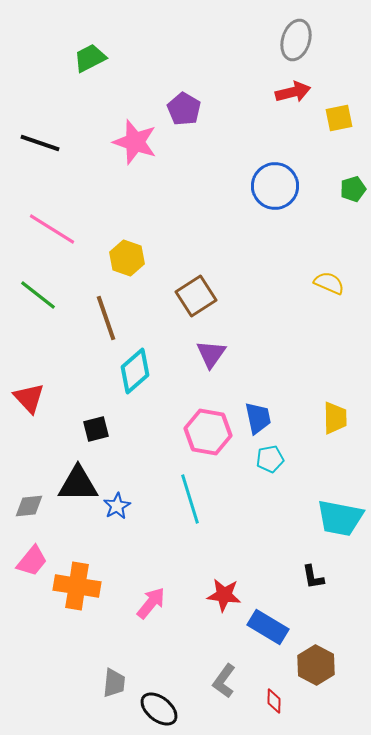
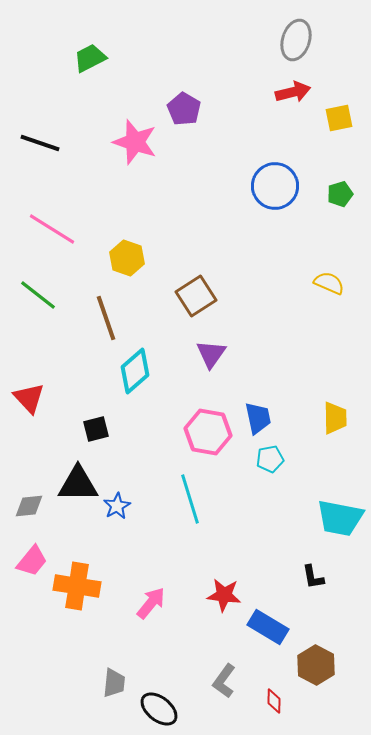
green pentagon: moved 13 px left, 5 px down
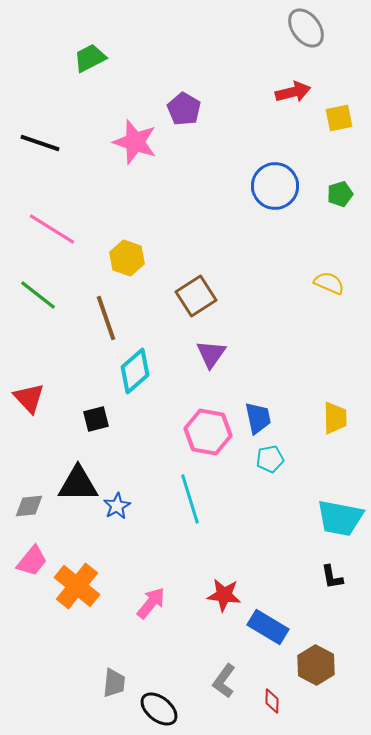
gray ellipse: moved 10 px right, 12 px up; rotated 54 degrees counterclockwise
black square: moved 10 px up
black L-shape: moved 19 px right
orange cross: rotated 30 degrees clockwise
red diamond: moved 2 px left
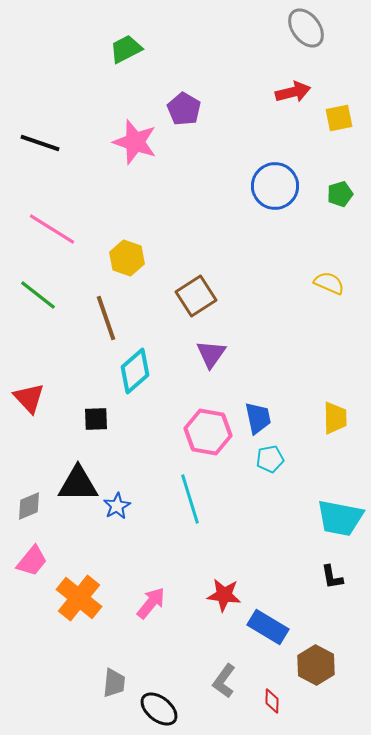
green trapezoid: moved 36 px right, 9 px up
black square: rotated 12 degrees clockwise
gray diamond: rotated 16 degrees counterclockwise
orange cross: moved 2 px right, 12 px down
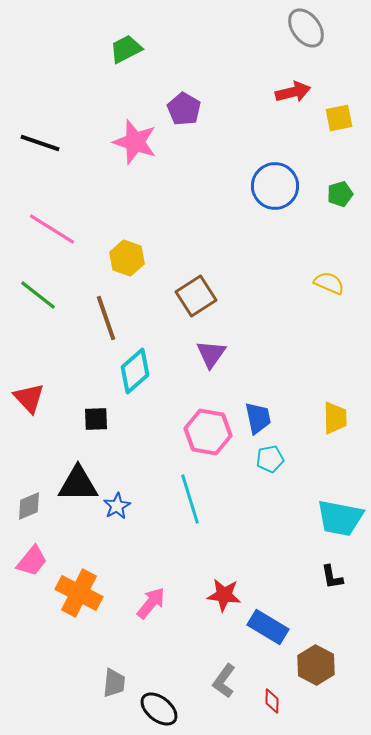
orange cross: moved 5 px up; rotated 12 degrees counterclockwise
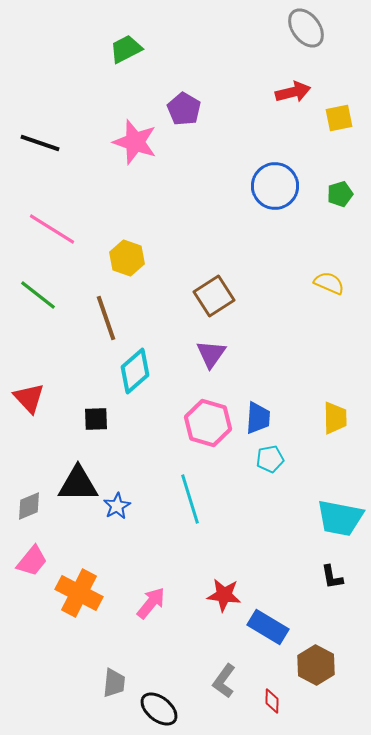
brown square: moved 18 px right
blue trapezoid: rotated 16 degrees clockwise
pink hexagon: moved 9 px up; rotated 6 degrees clockwise
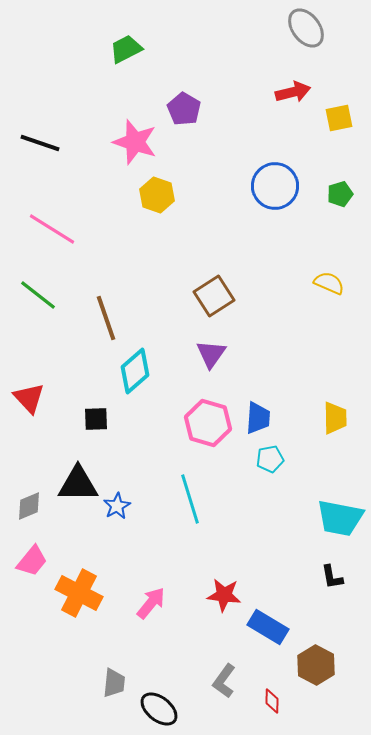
yellow hexagon: moved 30 px right, 63 px up
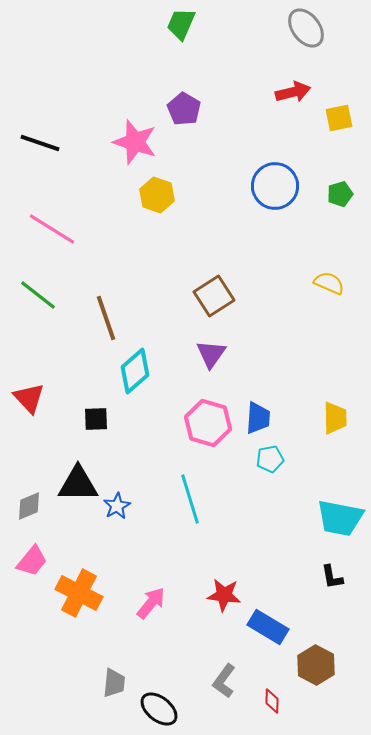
green trapezoid: moved 55 px right, 25 px up; rotated 40 degrees counterclockwise
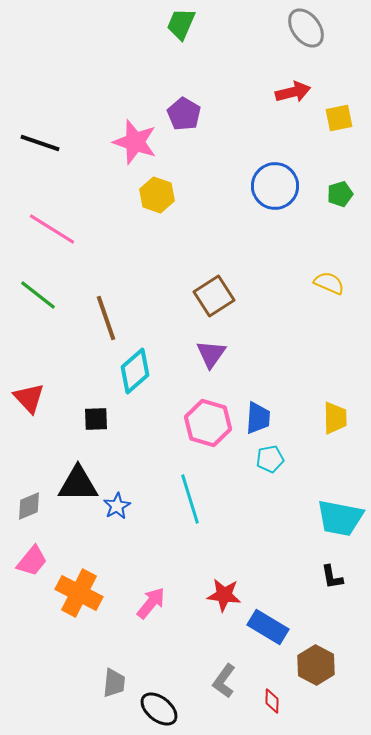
purple pentagon: moved 5 px down
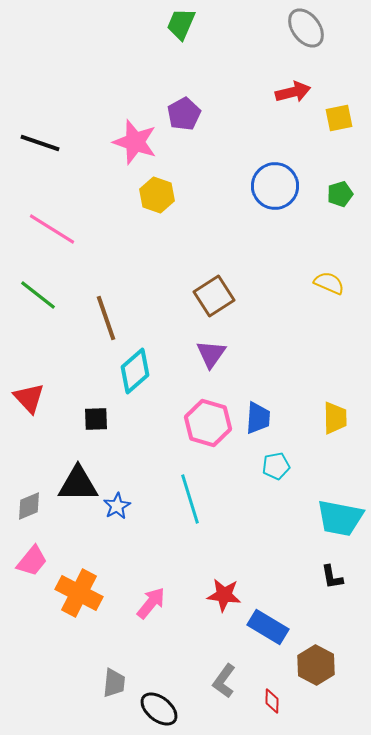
purple pentagon: rotated 12 degrees clockwise
cyan pentagon: moved 6 px right, 7 px down
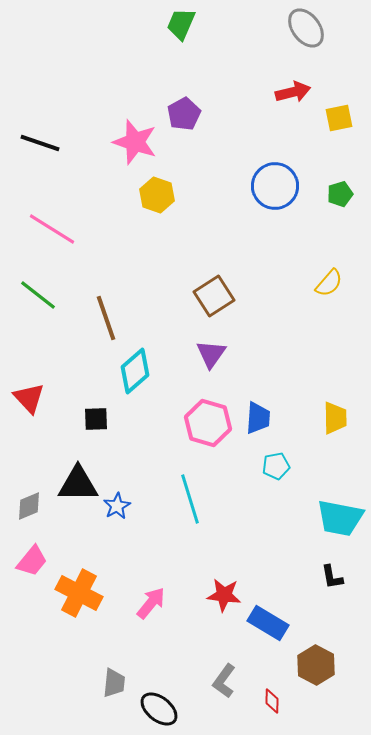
yellow semicircle: rotated 108 degrees clockwise
blue rectangle: moved 4 px up
